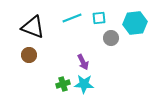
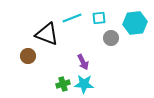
black triangle: moved 14 px right, 7 px down
brown circle: moved 1 px left, 1 px down
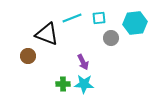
green cross: rotated 16 degrees clockwise
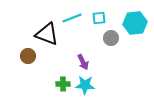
cyan star: moved 1 px right, 1 px down
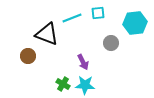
cyan square: moved 1 px left, 5 px up
gray circle: moved 5 px down
green cross: rotated 32 degrees clockwise
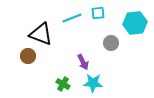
black triangle: moved 6 px left
cyan star: moved 8 px right, 2 px up
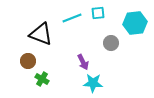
brown circle: moved 5 px down
green cross: moved 21 px left, 5 px up
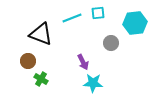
green cross: moved 1 px left
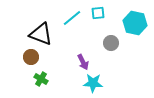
cyan line: rotated 18 degrees counterclockwise
cyan hexagon: rotated 20 degrees clockwise
brown circle: moved 3 px right, 4 px up
